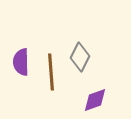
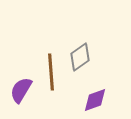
gray diamond: rotated 28 degrees clockwise
purple semicircle: moved 28 px down; rotated 32 degrees clockwise
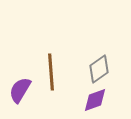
gray diamond: moved 19 px right, 12 px down
purple semicircle: moved 1 px left
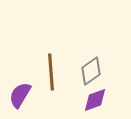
gray diamond: moved 8 px left, 2 px down
purple semicircle: moved 5 px down
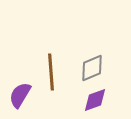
gray diamond: moved 1 px right, 3 px up; rotated 12 degrees clockwise
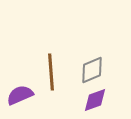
gray diamond: moved 2 px down
purple semicircle: rotated 36 degrees clockwise
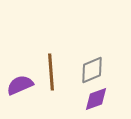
purple semicircle: moved 10 px up
purple diamond: moved 1 px right, 1 px up
